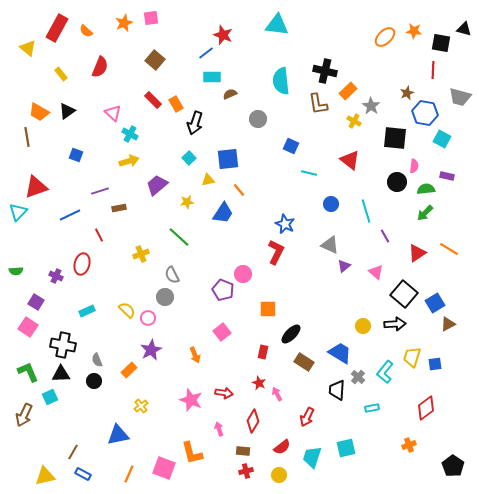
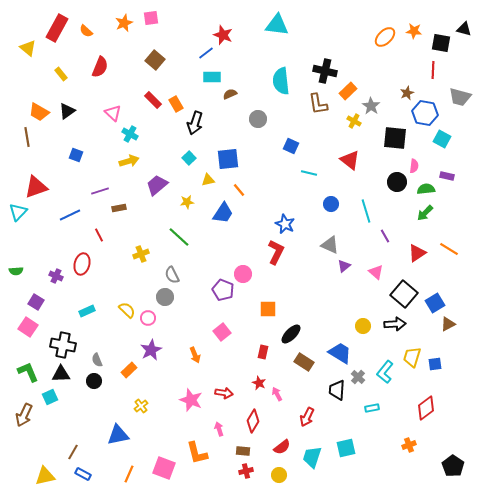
orange L-shape at (192, 453): moved 5 px right
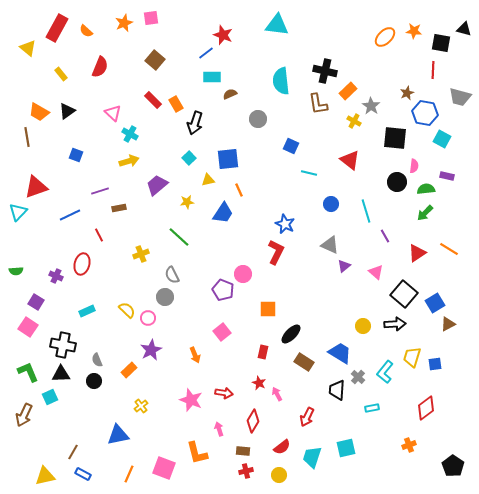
orange line at (239, 190): rotated 16 degrees clockwise
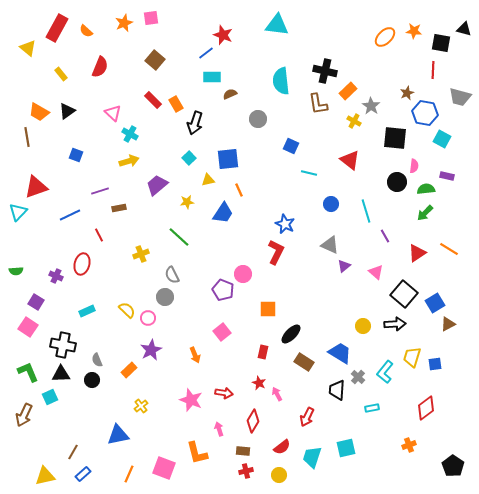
black circle at (94, 381): moved 2 px left, 1 px up
blue rectangle at (83, 474): rotated 70 degrees counterclockwise
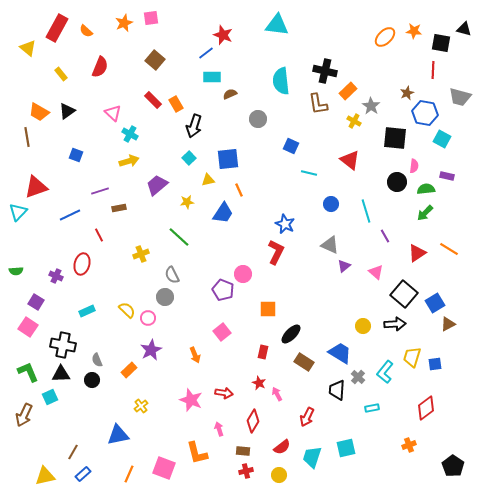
black arrow at (195, 123): moved 1 px left, 3 px down
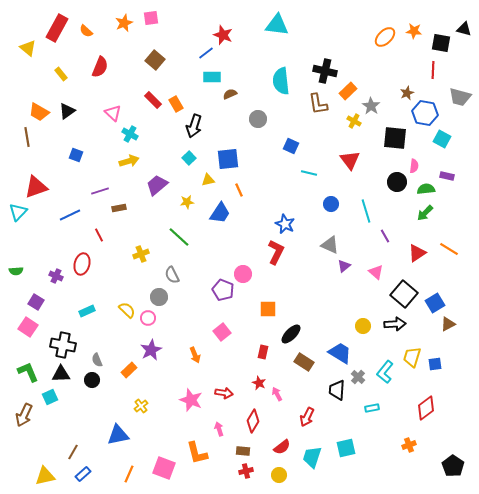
red triangle at (350, 160): rotated 15 degrees clockwise
blue trapezoid at (223, 213): moved 3 px left
gray circle at (165, 297): moved 6 px left
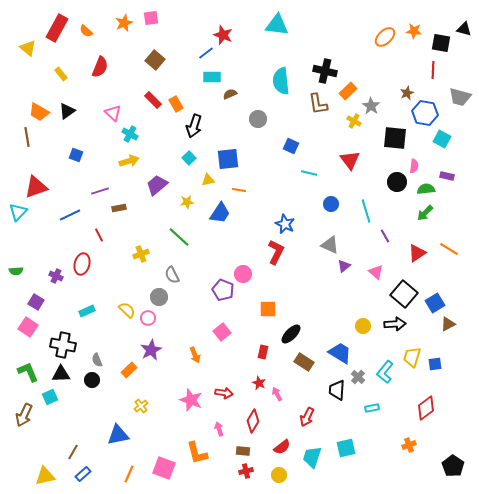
orange line at (239, 190): rotated 56 degrees counterclockwise
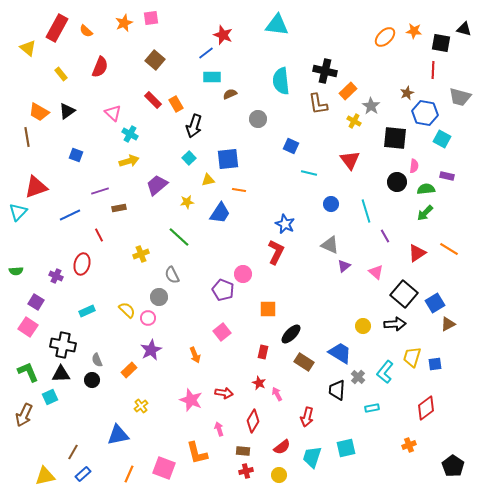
red arrow at (307, 417): rotated 12 degrees counterclockwise
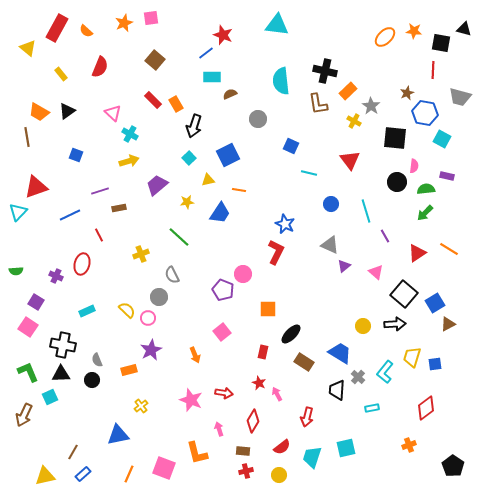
blue square at (228, 159): moved 4 px up; rotated 20 degrees counterclockwise
orange rectangle at (129, 370): rotated 28 degrees clockwise
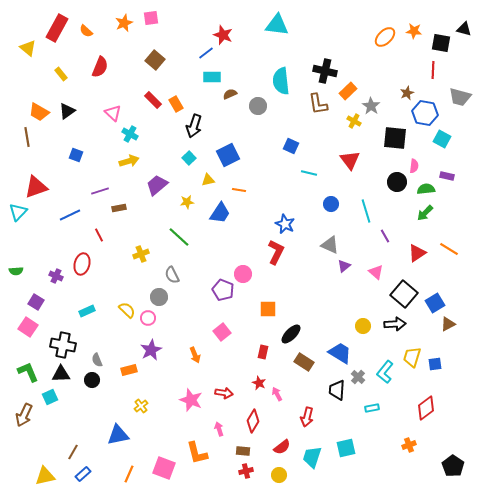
gray circle at (258, 119): moved 13 px up
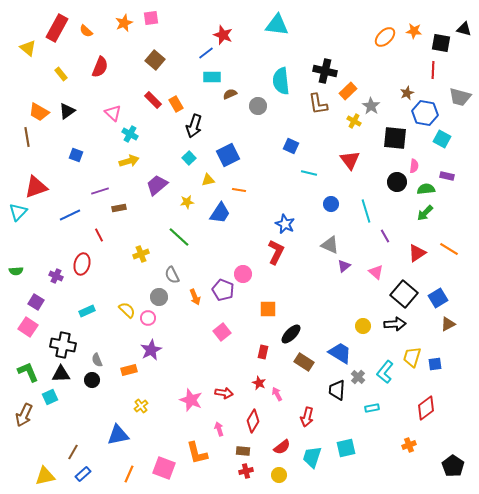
blue square at (435, 303): moved 3 px right, 5 px up
orange arrow at (195, 355): moved 58 px up
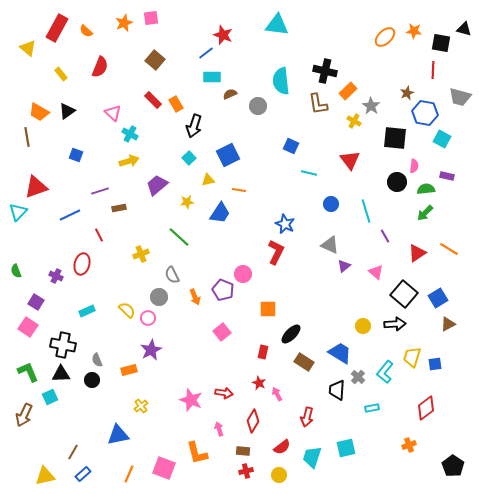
green semicircle at (16, 271): rotated 72 degrees clockwise
